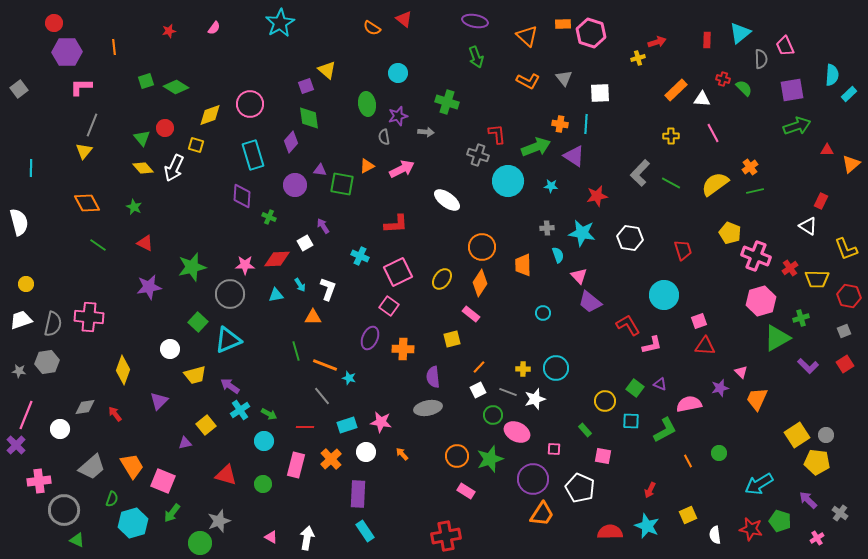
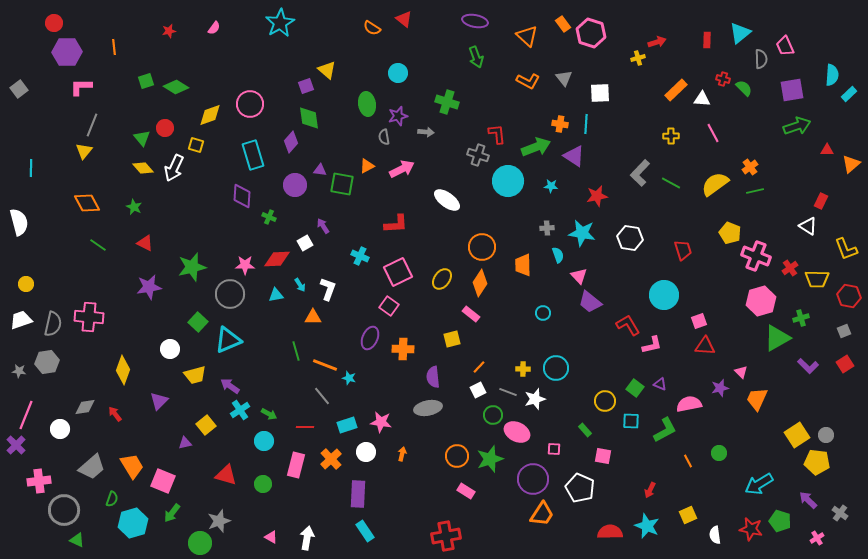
orange rectangle at (563, 24): rotated 56 degrees clockwise
orange arrow at (402, 454): rotated 56 degrees clockwise
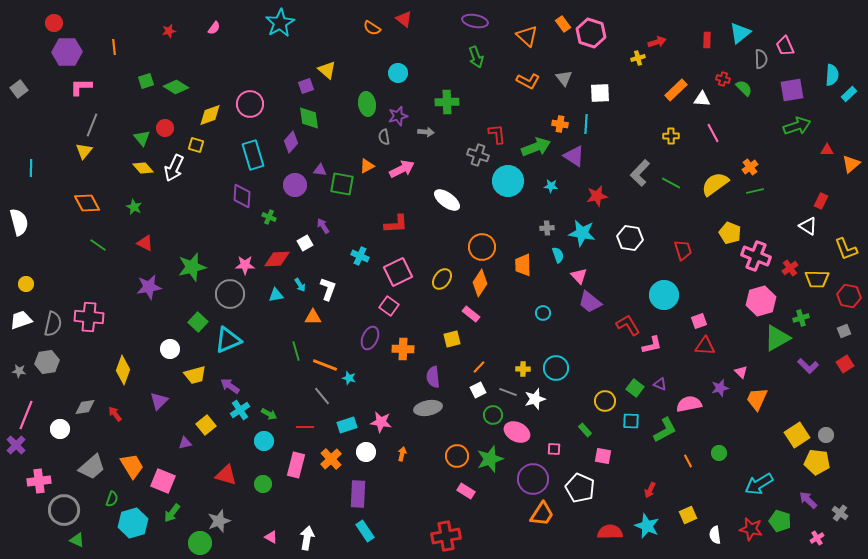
green cross at (447, 102): rotated 20 degrees counterclockwise
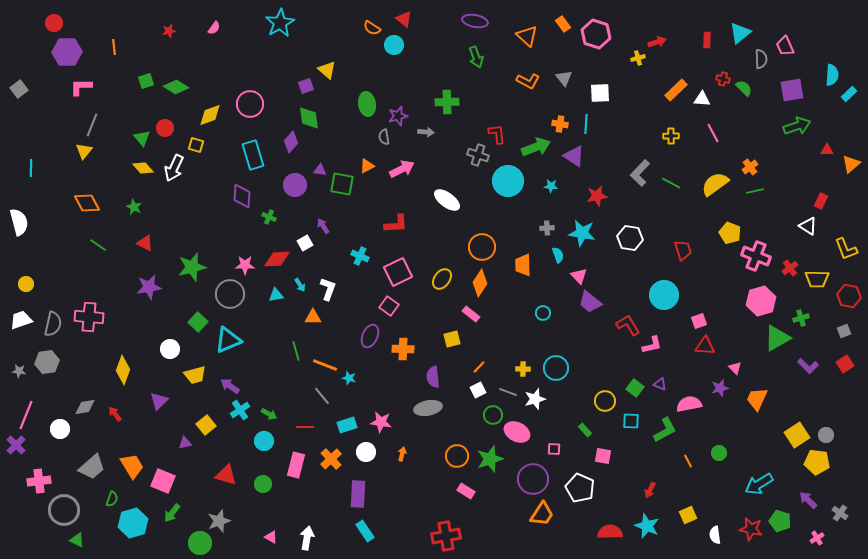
pink hexagon at (591, 33): moved 5 px right, 1 px down
cyan circle at (398, 73): moved 4 px left, 28 px up
purple ellipse at (370, 338): moved 2 px up
pink triangle at (741, 372): moved 6 px left, 4 px up
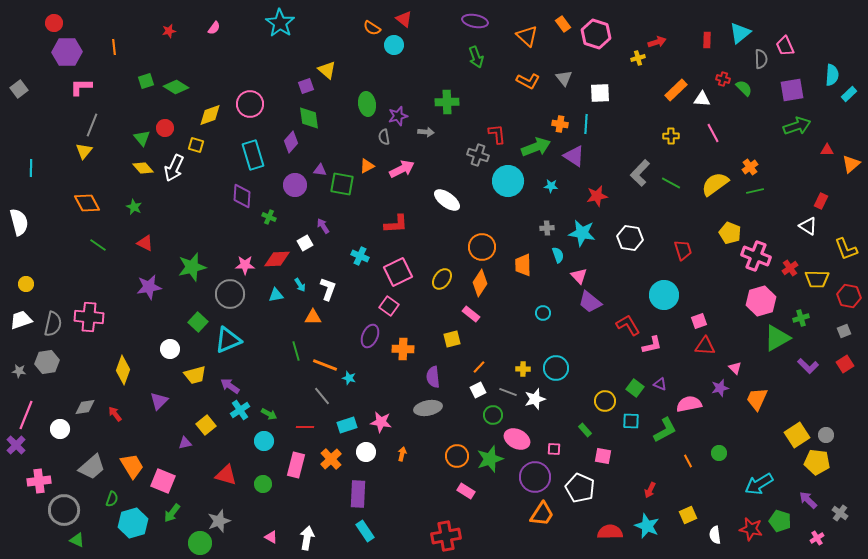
cyan star at (280, 23): rotated 8 degrees counterclockwise
pink ellipse at (517, 432): moved 7 px down
purple circle at (533, 479): moved 2 px right, 2 px up
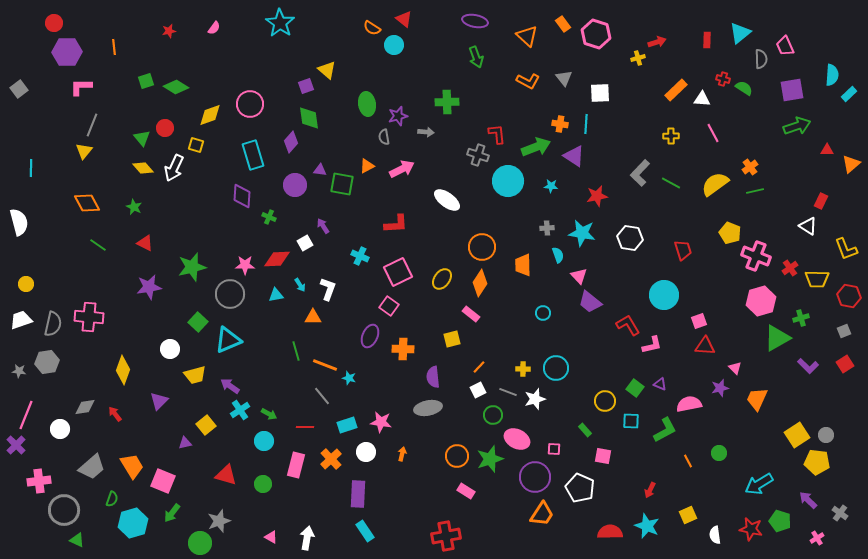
green semicircle at (744, 88): rotated 12 degrees counterclockwise
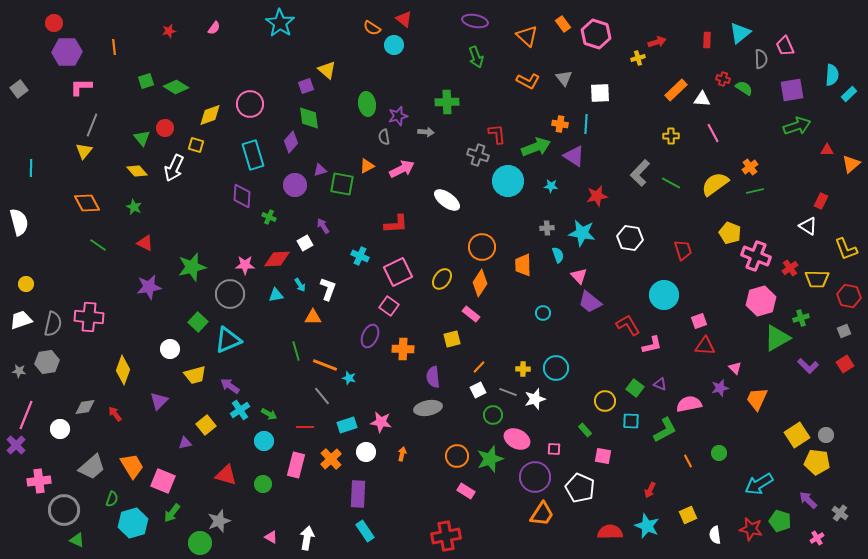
yellow diamond at (143, 168): moved 6 px left, 3 px down
purple triangle at (320, 170): rotated 24 degrees counterclockwise
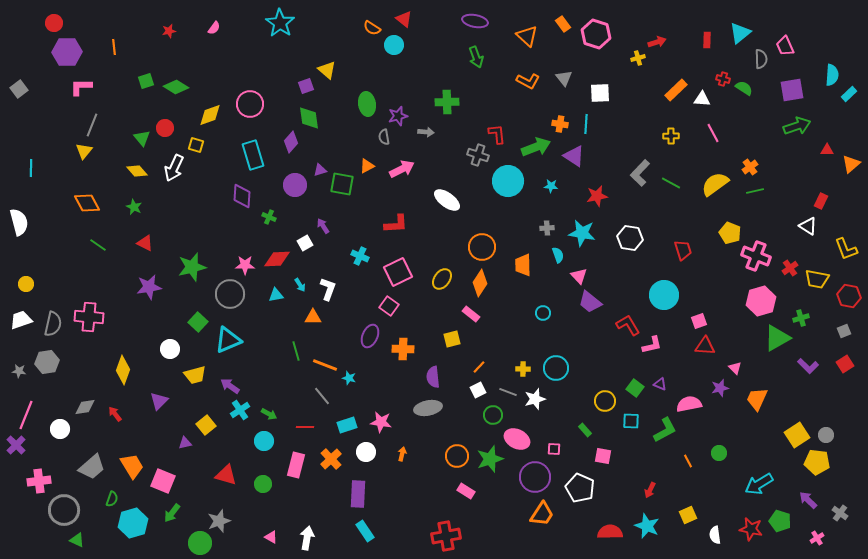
yellow trapezoid at (817, 279): rotated 10 degrees clockwise
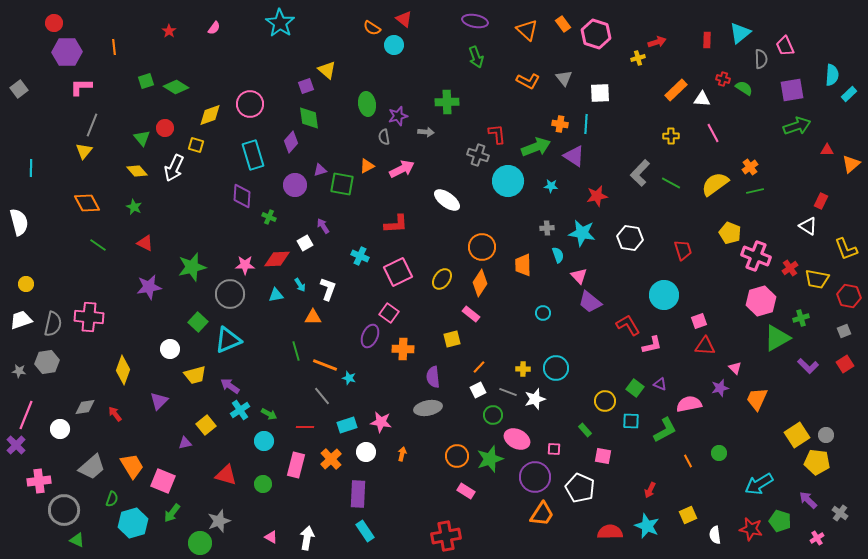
red star at (169, 31): rotated 24 degrees counterclockwise
orange triangle at (527, 36): moved 6 px up
pink square at (389, 306): moved 7 px down
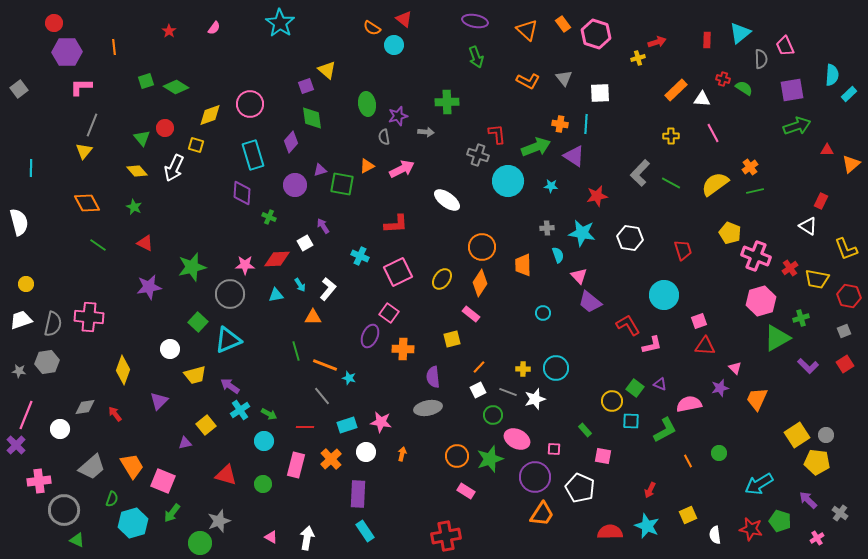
green diamond at (309, 118): moved 3 px right
purple diamond at (242, 196): moved 3 px up
white L-shape at (328, 289): rotated 20 degrees clockwise
yellow circle at (605, 401): moved 7 px right
